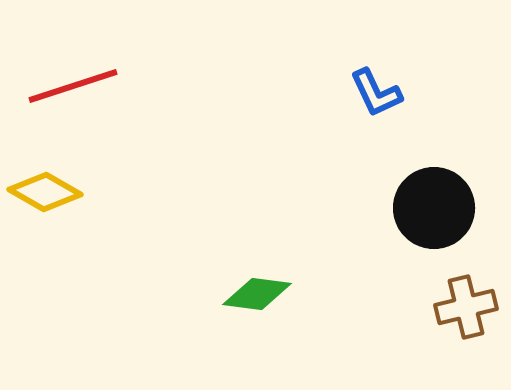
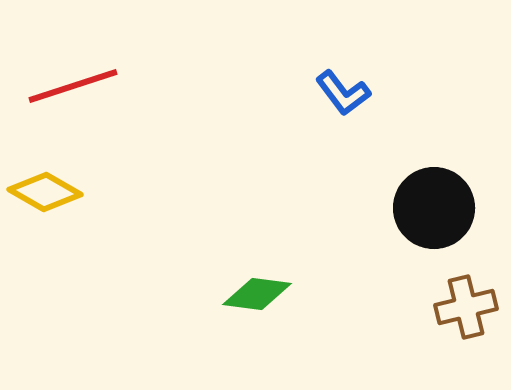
blue L-shape: moved 33 px left; rotated 12 degrees counterclockwise
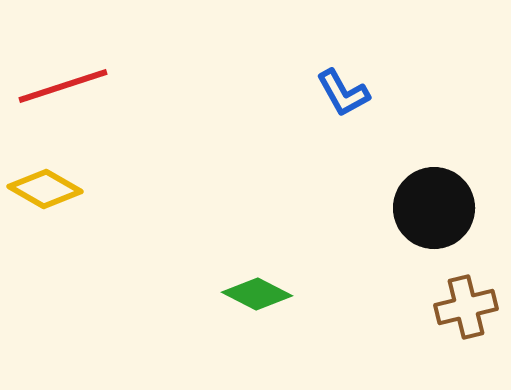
red line: moved 10 px left
blue L-shape: rotated 8 degrees clockwise
yellow diamond: moved 3 px up
green diamond: rotated 20 degrees clockwise
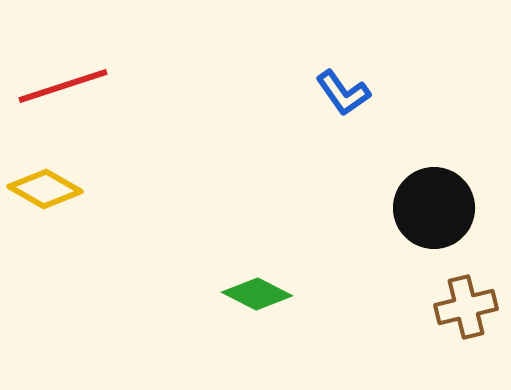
blue L-shape: rotated 6 degrees counterclockwise
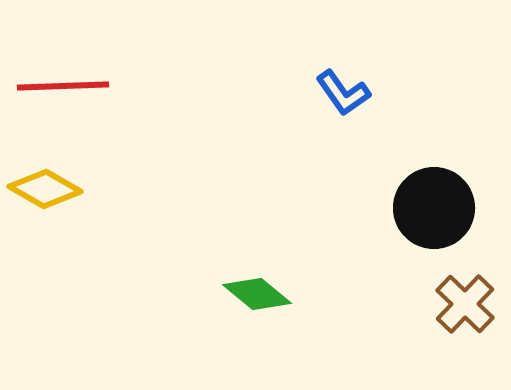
red line: rotated 16 degrees clockwise
green diamond: rotated 12 degrees clockwise
brown cross: moved 1 px left, 3 px up; rotated 32 degrees counterclockwise
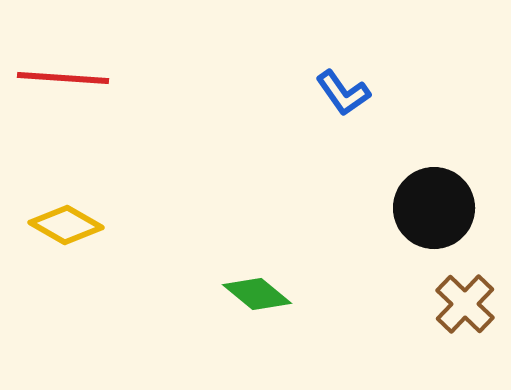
red line: moved 8 px up; rotated 6 degrees clockwise
yellow diamond: moved 21 px right, 36 px down
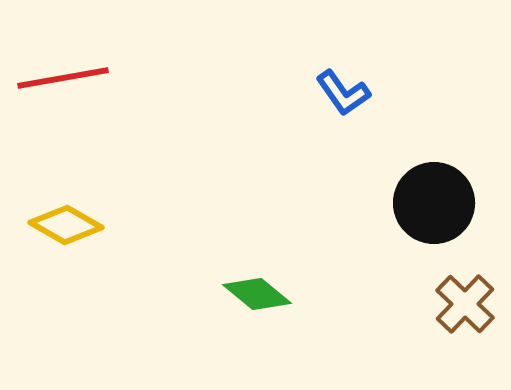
red line: rotated 14 degrees counterclockwise
black circle: moved 5 px up
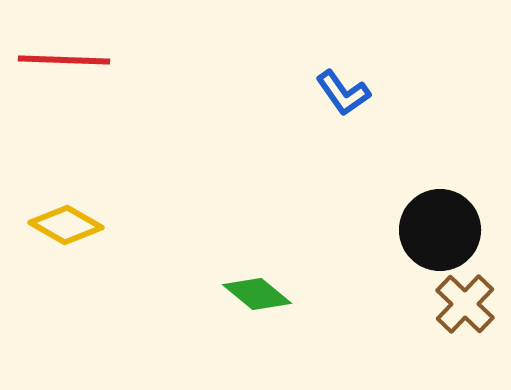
red line: moved 1 px right, 18 px up; rotated 12 degrees clockwise
black circle: moved 6 px right, 27 px down
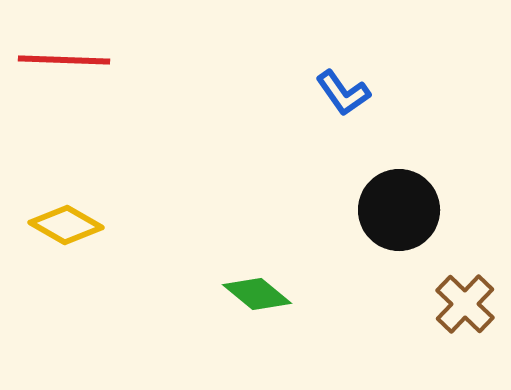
black circle: moved 41 px left, 20 px up
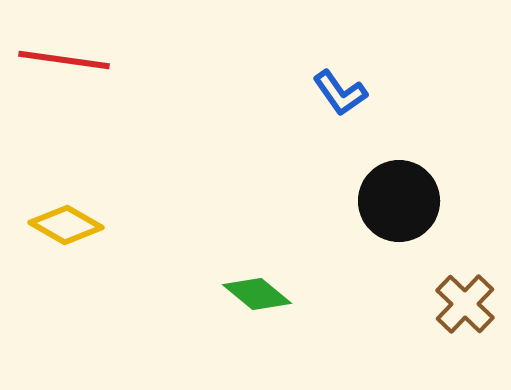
red line: rotated 6 degrees clockwise
blue L-shape: moved 3 px left
black circle: moved 9 px up
